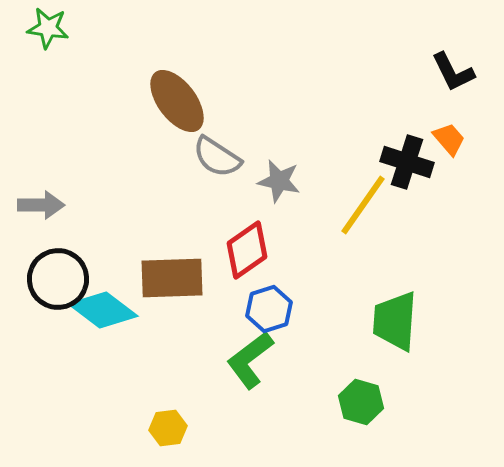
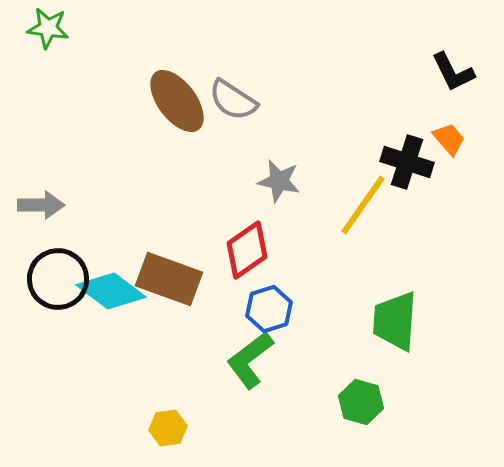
gray semicircle: moved 16 px right, 57 px up
brown rectangle: moved 3 px left, 1 px down; rotated 22 degrees clockwise
cyan diamond: moved 8 px right, 19 px up
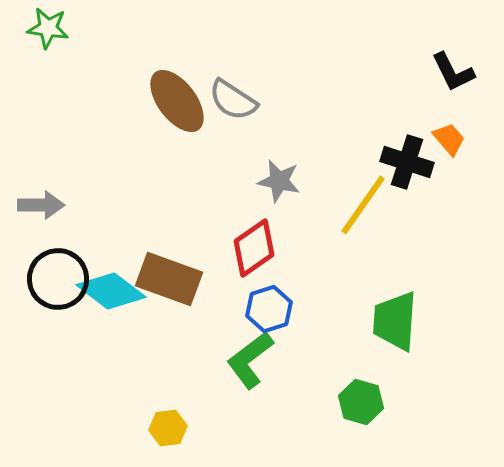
red diamond: moved 7 px right, 2 px up
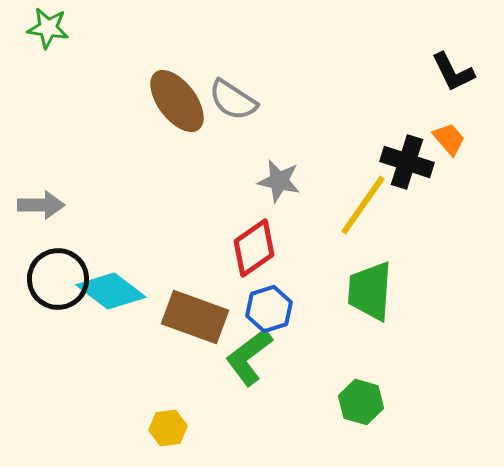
brown rectangle: moved 26 px right, 38 px down
green trapezoid: moved 25 px left, 30 px up
green L-shape: moved 1 px left, 3 px up
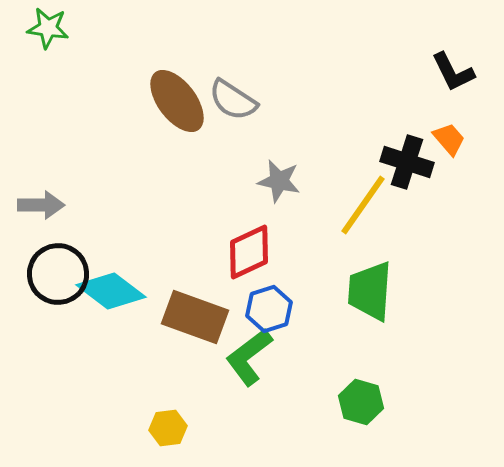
red diamond: moved 5 px left, 4 px down; rotated 10 degrees clockwise
black circle: moved 5 px up
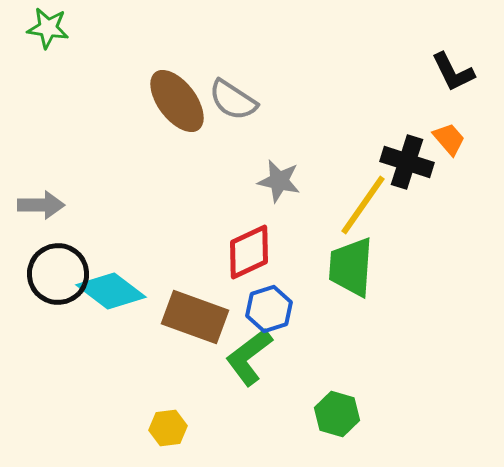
green trapezoid: moved 19 px left, 24 px up
green hexagon: moved 24 px left, 12 px down
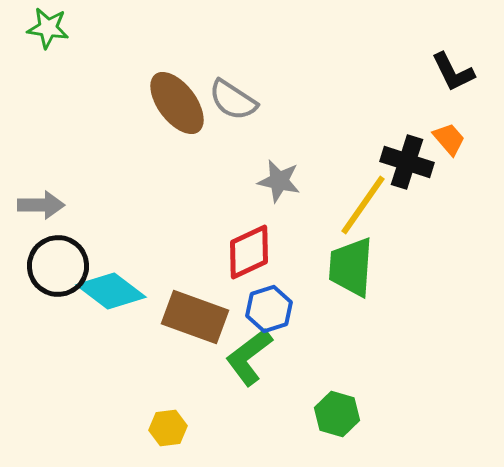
brown ellipse: moved 2 px down
black circle: moved 8 px up
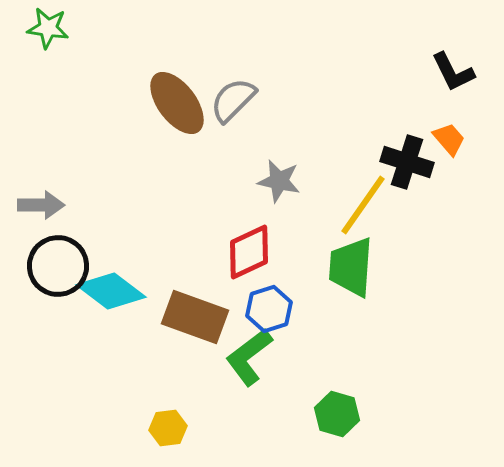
gray semicircle: rotated 102 degrees clockwise
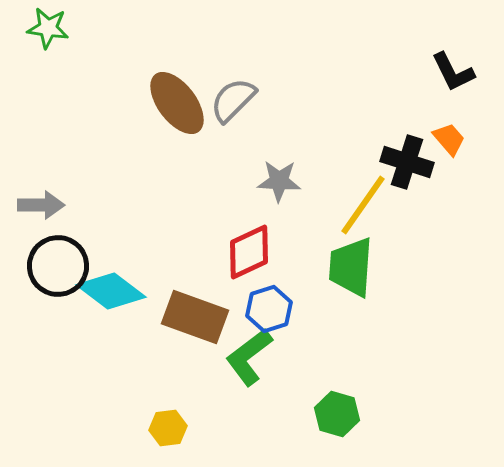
gray star: rotated 9 degrees counterclockwise
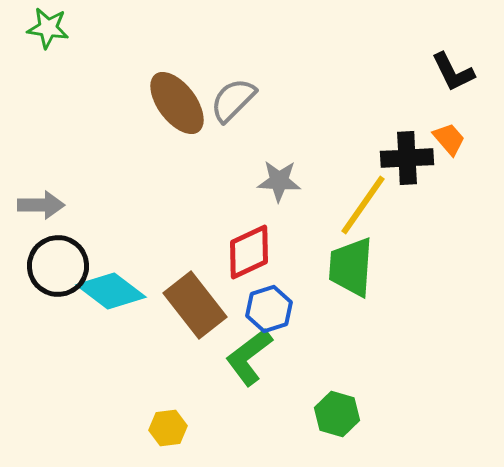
black cross: moved 4 px up; rotated 21 degrees counterclockwise
brown rectangle: moved 12 px up; rotated 32 degrees clockwise
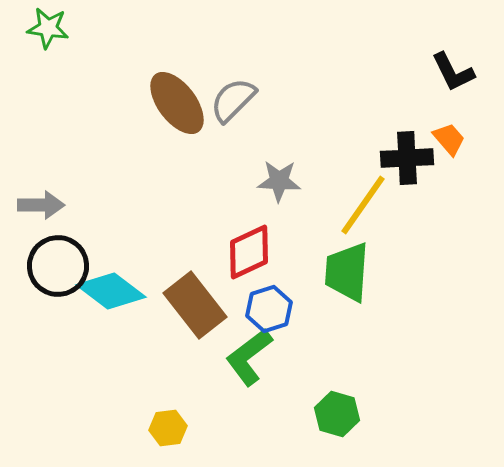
green trapezoid: moved 4 px left, 5 px down
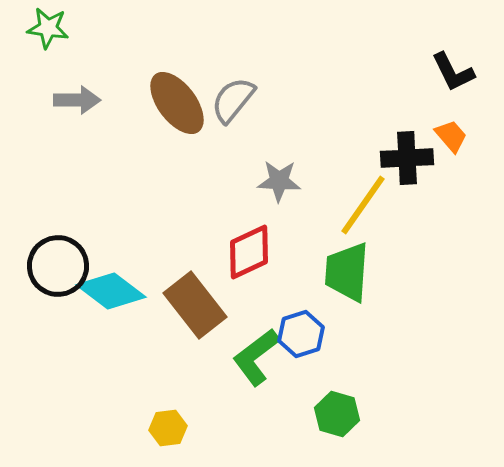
gray semicircle: rotated 6 degrees counterclockwise
orange trapezoid: moved 2 px right, 3 px up
gray arrow: moved 36 px right, 105 px up
blue hexagon: moved 32 px right, 25 px down
green L-shape: moved 7 px right
